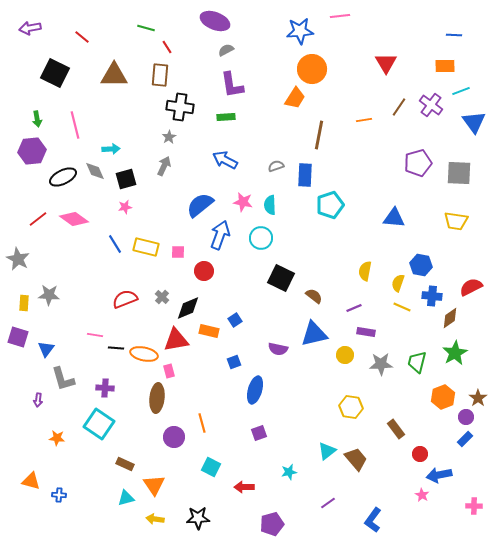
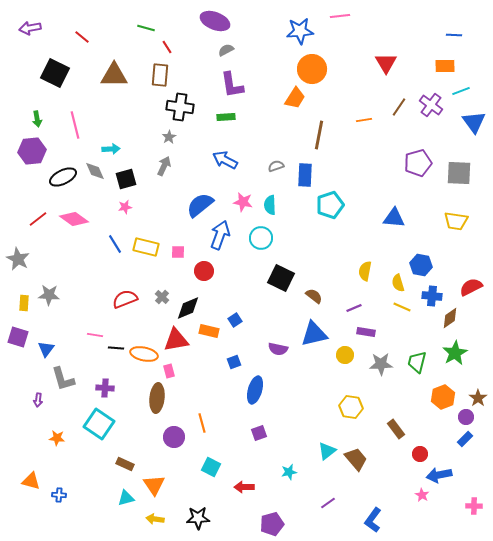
yellow semicircle at (398, 283): rotated 36 degrees counterclockwise
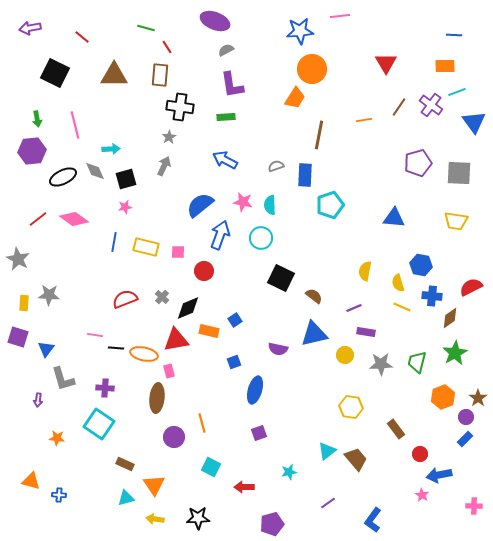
cyan line at (461, 91): moved 4 px left, 1 px down
blue line at (115, 244): moved 1 px left, 2 px up; rotated 42 degrees clockwise
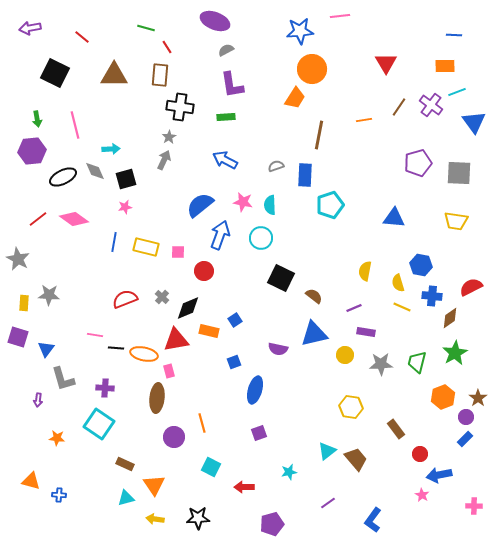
gray arrow at (164, 166): moved 6 px up
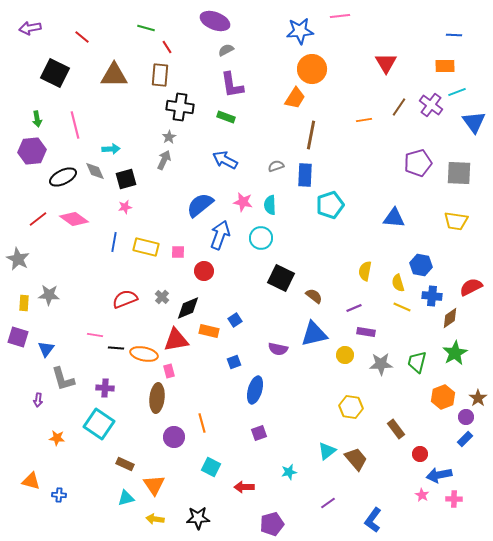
green rectangle at (226, 117): rotated 24 degrees clockwise
brown line at (319, 135): moved 8 px left
pink cross at (474, 506): moved 20 px left, 7 px up
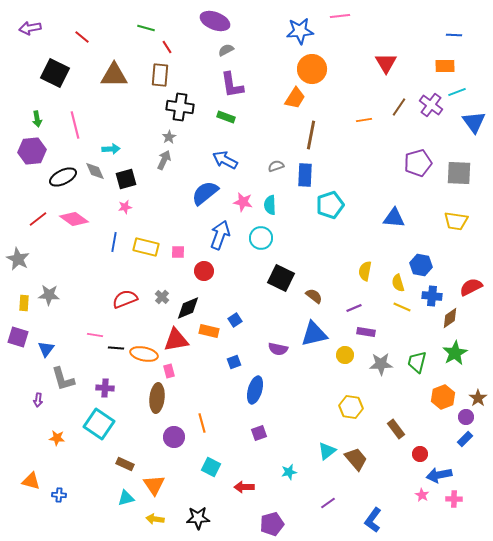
blue semicircle at (200, 205): moved 5 px right, 12 px up
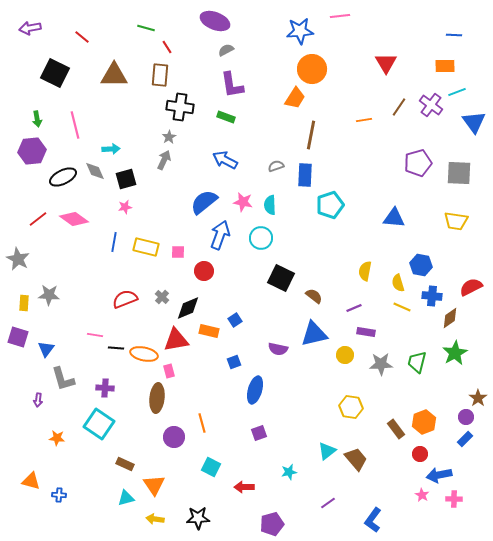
blue semicircle at (205, 193): moved 1 px left, 9 px down
orange hexagon at (443, 397): moved 19 px left, 25 px down
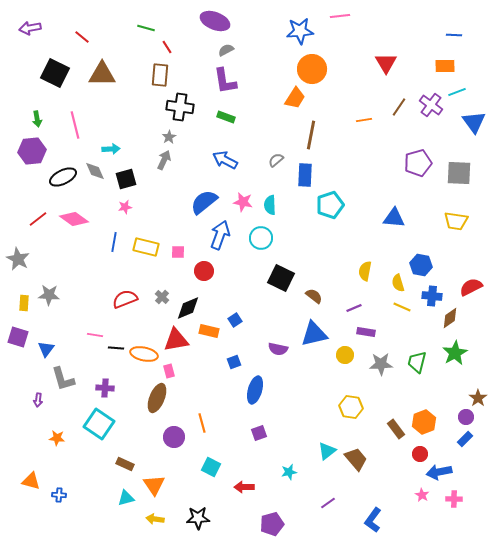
brown triangle at (114, 75): moved 12 px left, 1 px up
purple L-shape at (232, 85): moved 7 px left, 4 px up
gray semicircle at (276, 166): moved 6 px up; rotated 21 degrees counterclockwise
brown ellipse at (157, 398): rotated 16 degrees clockwise
blue arrow at (439, 475): moved 3 px up
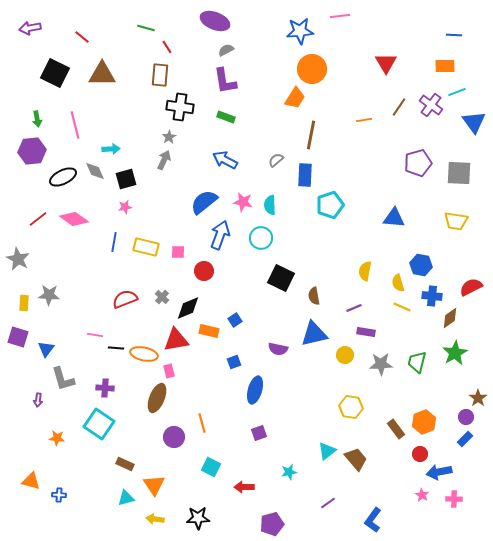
brown semicircle at (314, 296): rotated 138 degrees counterclockwise
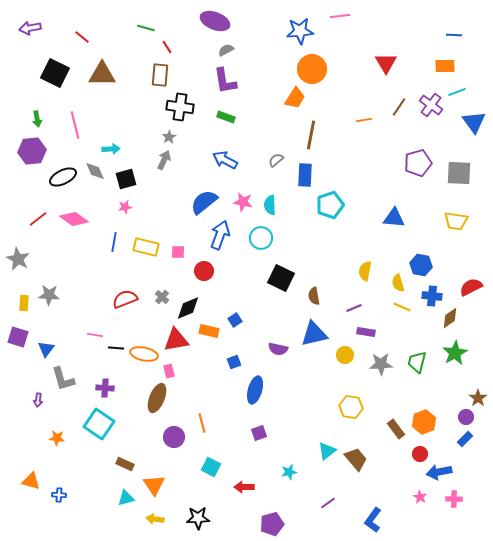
pink star at (422, 495): moved 2 px left, 2 px down
